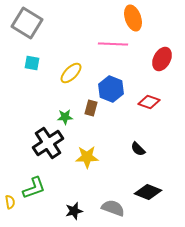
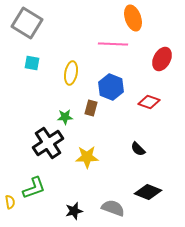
yellow ellipse: rotated 35 degrees counterclockwise
blue hexagon: moved 2 px up
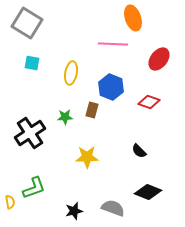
red ellipse: moved 3 px left; rotated 10 degrees clockwise
brown rectangle: moved 1 px right, 2 px down
black cross: moved 18 px left, 10 px up
black semicircle: moved 1 px right, 2 px down
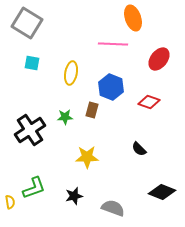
black cross: moved 3 px up
black semicircle: moved 2 px up
black diamond: moved 14 px right
black star: moved 15 px up
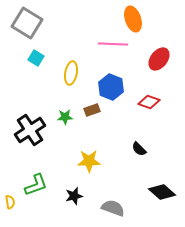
orange ellipse: moved 1 px down
cyan square: moved 4 px right, 5 px up; rotated 21 degrees clockwise
brown rectangle: rotated 56 degrees clockwise
yellow star: moved 2 px right, 4 px down
green L-shape: moved 2 px right, 3 px up
black diamond: rotated 20 degrees clockwise
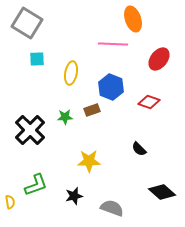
cyan square: moved 1 px right, 1 px down; rotated 35 degrees counterclockwise
black cross: rotated 12 degrees counterclockwise
gray semicircle: moved 1 px left
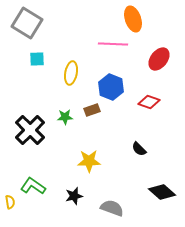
green L-shape: moved 3 px left, 1 px down; rotated 125 degrees counterclockwise
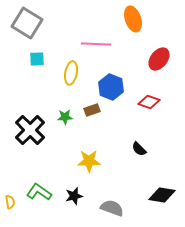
pink line: moved 17 px left
green L-shape: moved 6 px right, 6 px down
black diamond: moved 3 px down; rotated 32 degrees counterclockwise
